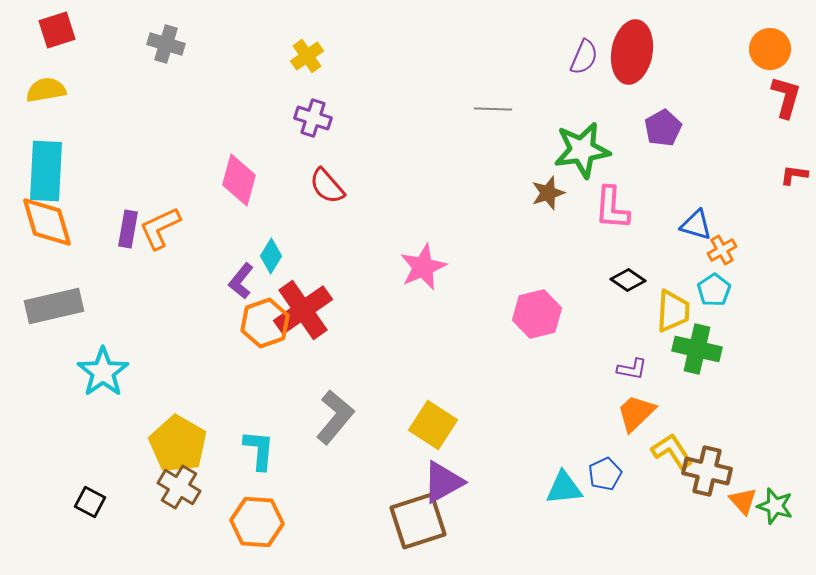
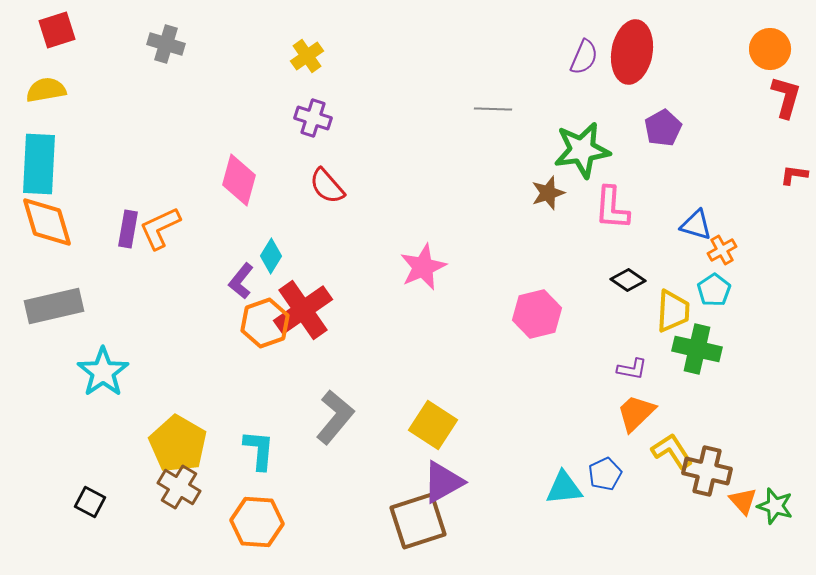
cyan rectangle at (46, 171): moved 7 px left, 7 px up
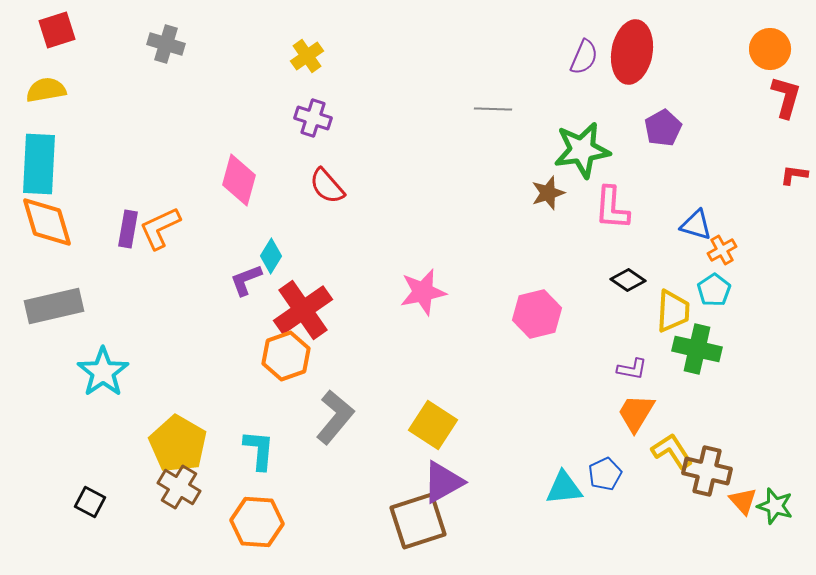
pink star at (423, 267): moved 25 px down; rotated 12 degrees clockwise
purple L-shape at (241, 281): moved 5 px right, 1 px up; rotated 30 degrees clockwise
orange hexagon at (265, 323): moved 21 px right, 33 px down
orange trapezoid at (636, 413): rotated 15 degrees counterclockwise
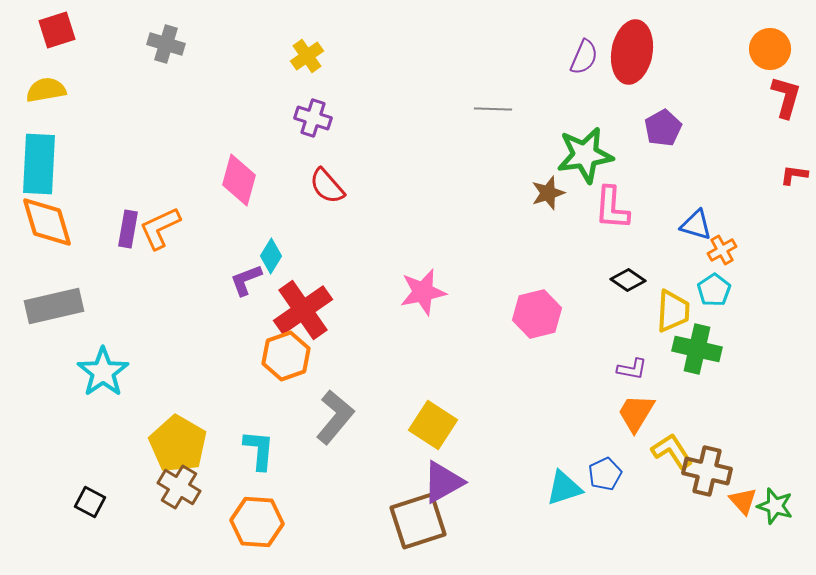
green star at (582, 150): moved 3 px right, 5 px down
cyan triangle at (564, 488): rotated 12 degrees counterclockwise
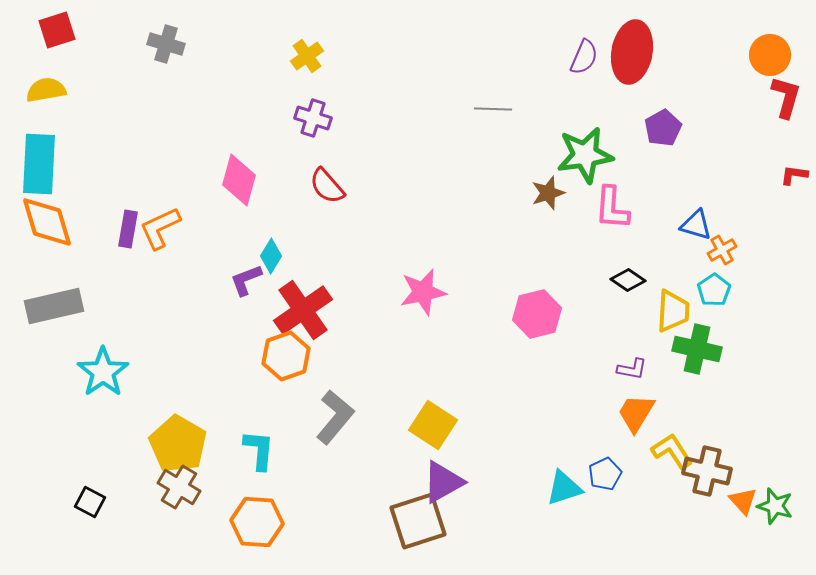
orange circle at (770, 49): moved 6 px down
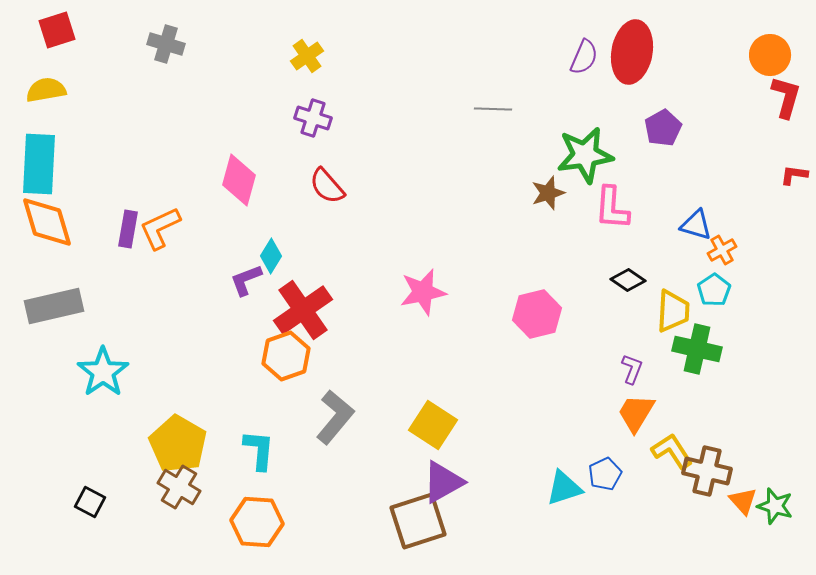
purple L-shape at (632, 369): rotated 80 degrees counterclockwise
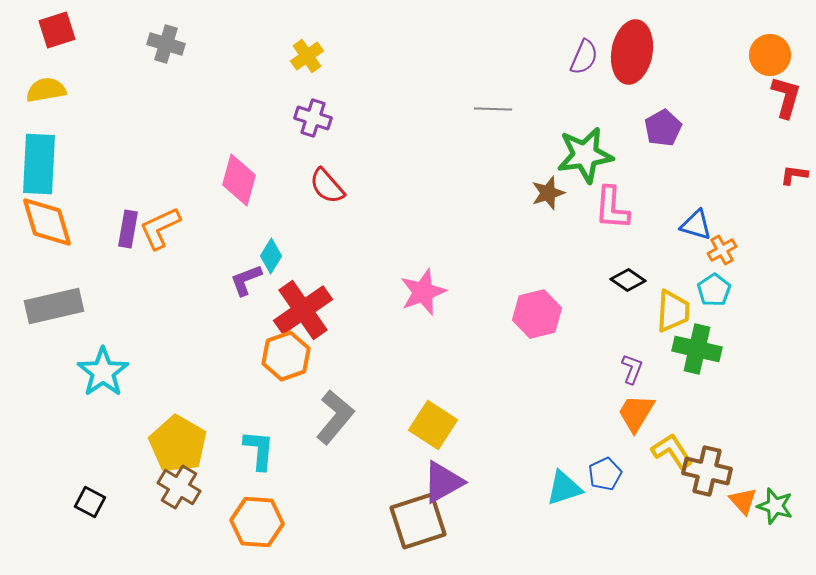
pink star at (423, 292): rotated 9 degrees counterclockwise
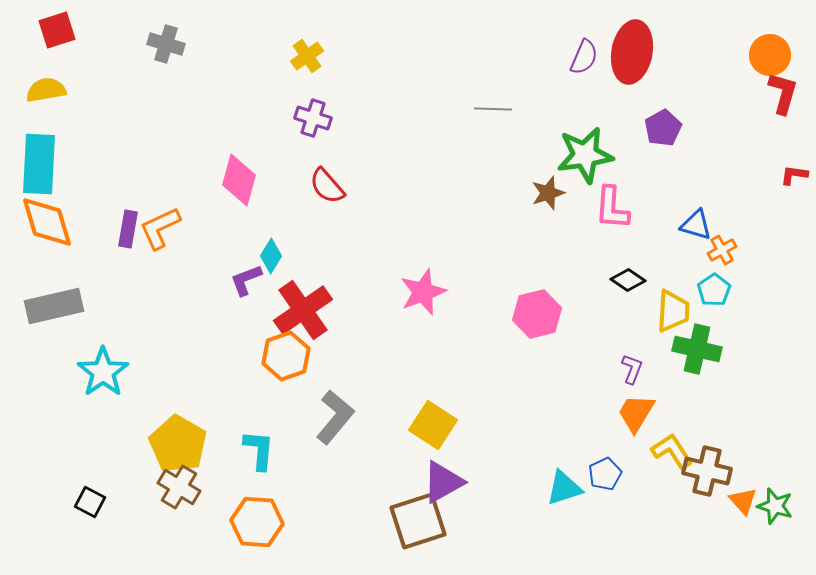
red L-shape at (786, 97): moved 3 px left, 4 px up
